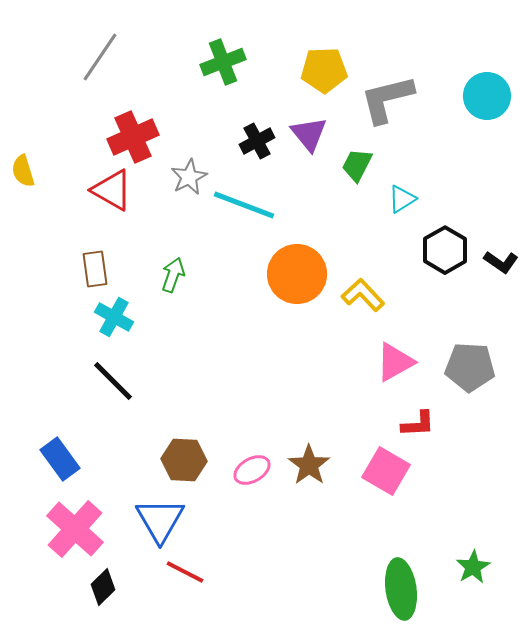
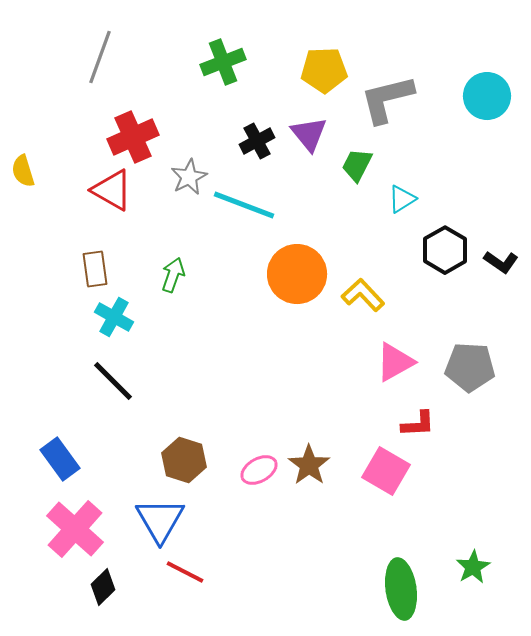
gray line: rotated 14 degrees counterclockwise
brown hexagon: rotated 15 degrees clockwise
pink ellipse: moved 7 px right
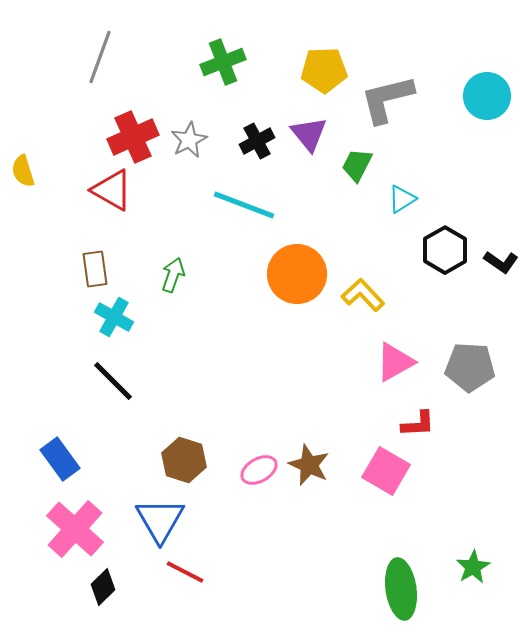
gray star: moved 37 px up
brown star: rotated 12 degrees counterclockwise
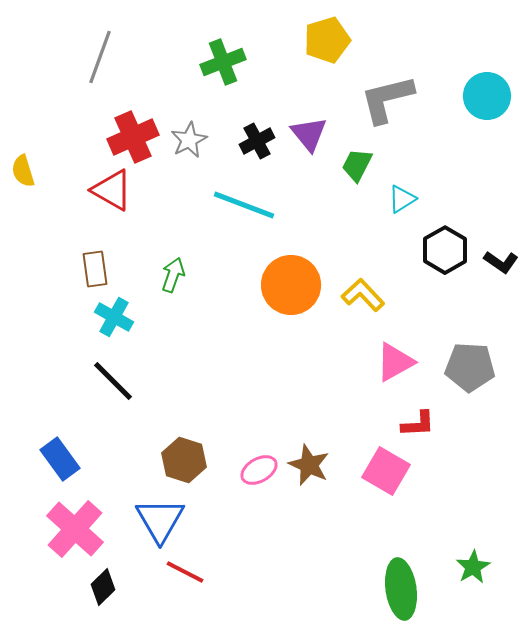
yellow pentagon: moved 3 px right, 30 px up; rotated 15 degrees counterclockwise
orange circle: moved 6 px left, 11 px down
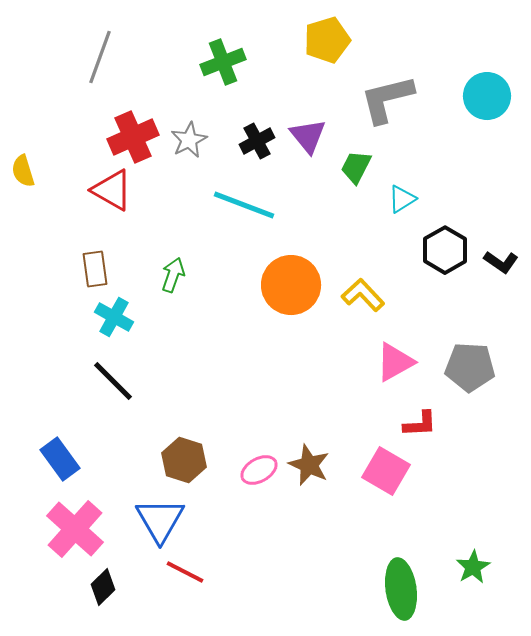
purple triangle: moved 1 px left, 2 px down
green trapezoid: moved 1 px left, 2 px down
red L-shape: moved 2 px right
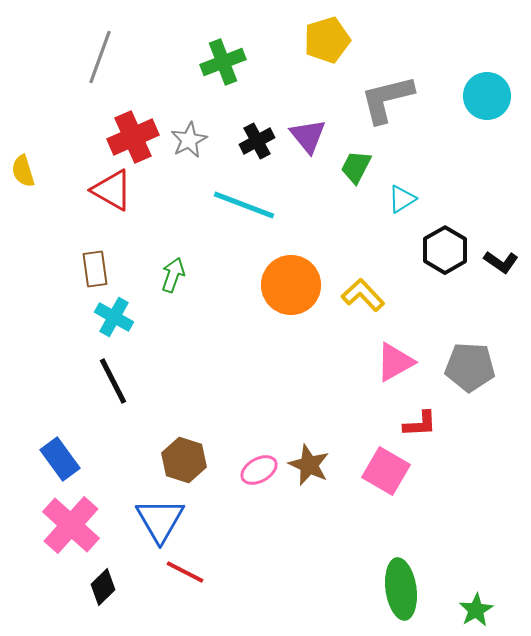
black line: rotated 18 degrees clockwise
pink cross: moved 4 px left, 4 px up
green star: moved 3 px right, 43 px down
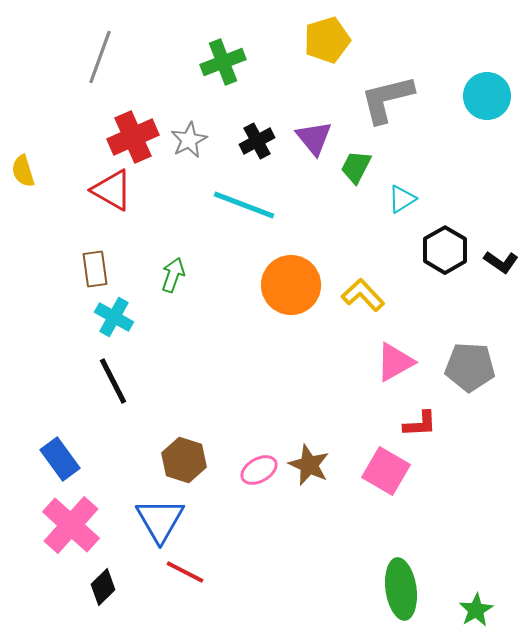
purple triangle: moved 6 px right, 2 px down
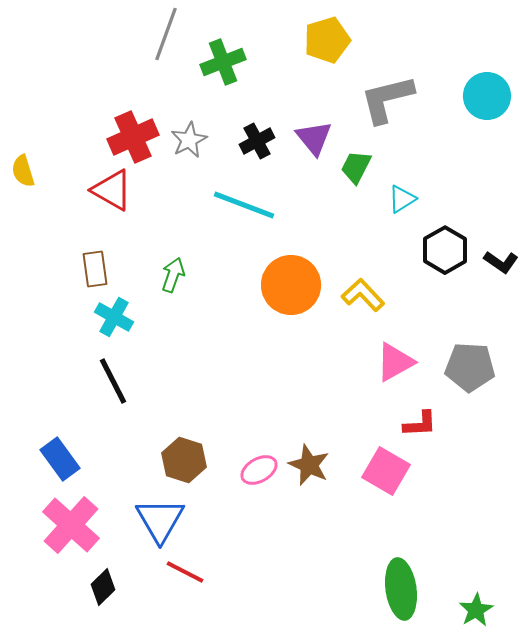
gray line: moved 66 px right, 23 px up
